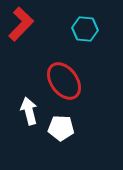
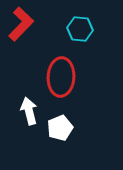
cyan hexagon: moved 5 px left
red ellipse: moved 3 px left, 4 px up; rotated 39 degrees clockwise
white pentagon: moved 1 px left; rotated 25 degrees counterclockwise
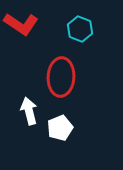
red L-shape: rotated 80 degrees clockwise
cyan hexagon: rotated 15 degrees clockwise
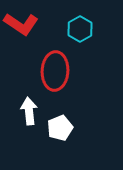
cyan hexagon: rotated 10 degrees clockwise
red ellipse: moved 6 px left, 6 px up
white arrow: rotated 8 degrees clockwise
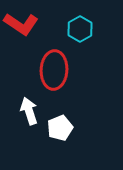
red ellipse: moved 1 px left, 1 px up
white arrow: rotated 12 degrees counterclockwise
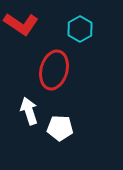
red ellipse: rotated 12 degrees clockwise
white pentagon: rotated 25 degrees clockwise
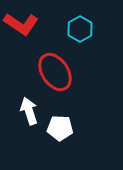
red ellipse: moved 1 px right, 2 px down; rotated 48 degrees counterclockwise
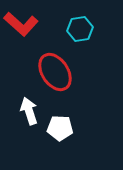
red L-shape: rotated 8 degrees clockwise
cyan hexagon: rotated 20 degrees clockwise
